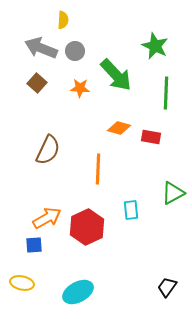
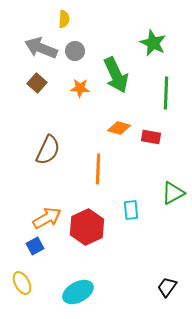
yellow semicircle: moved 1 px right, 1 px up
green star: moved 2 px left, 3 px up
green arrow: rotated 18 degrees clockwise
blue square: moved 1 px right, 1 px down; rotated 24 degrees counterclockwise
yellow ellipse: rotated 50 degrees clockwise
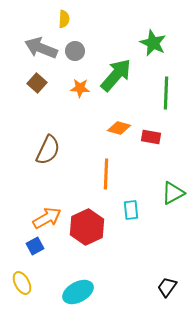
green arrow: rotated 114 degrees counterclockwise
orange line: moved 8 px right, 5 px down
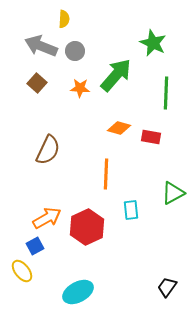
gray arrow: moved 2 px up
yellow ellipse: moved 12 px up; rotated 10 degrees counterclockwise
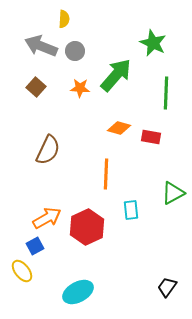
brown square: moved 1 px left, 4 px down
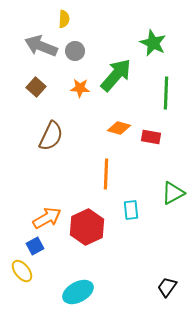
brown semicircle: moved 3 px right, 14 px up
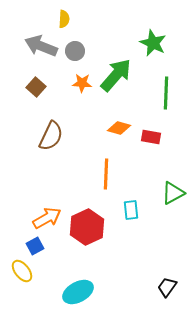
orange star: moved 2 px right, 5 px up
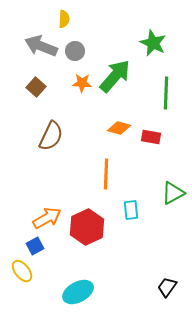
green arrow: moved 1 px left, 1 px down
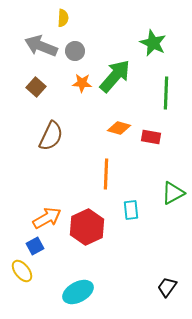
yellow semicircle: moved 1 px left, 1 px up
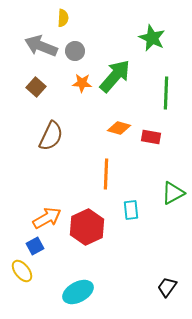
green star: moved 1 px left, 5 px up
